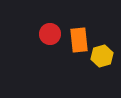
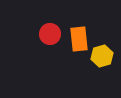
orange rectangle: moved 1 px up
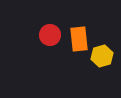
red circle: moved 1 px down
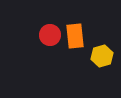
orange rectangle: moved 4 px left, 3 px up
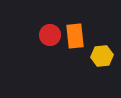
yellow hexagon: rotated 10 degrees clockwise
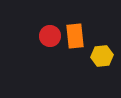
red circle: moved 1 px down
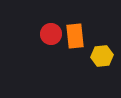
red circle: moved 1 px right, 2 px up
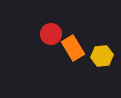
orange rectangle: moved 2 px left, 12 px down; rotated 25 degrees counterclockwise
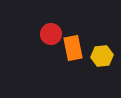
orange rectangle: rotated 20 degrees clockwise
